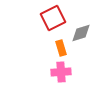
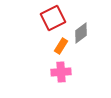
gray diamond: rotated 20 degrees counterclockwise
orange rectangle: moved 2 px up; rotated 49 degrees clockwise
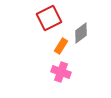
red square: moved 4 px left
pink cross: rotated 24 degrees clockwise
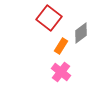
red square: rotated 25 degrees counterclockwise
pink cross: rotated 18 degrees clockwise
